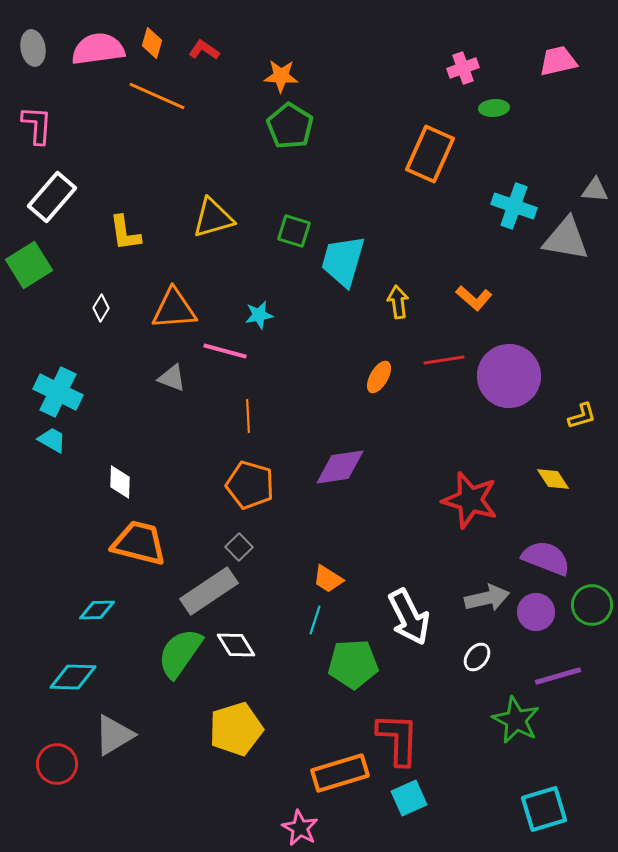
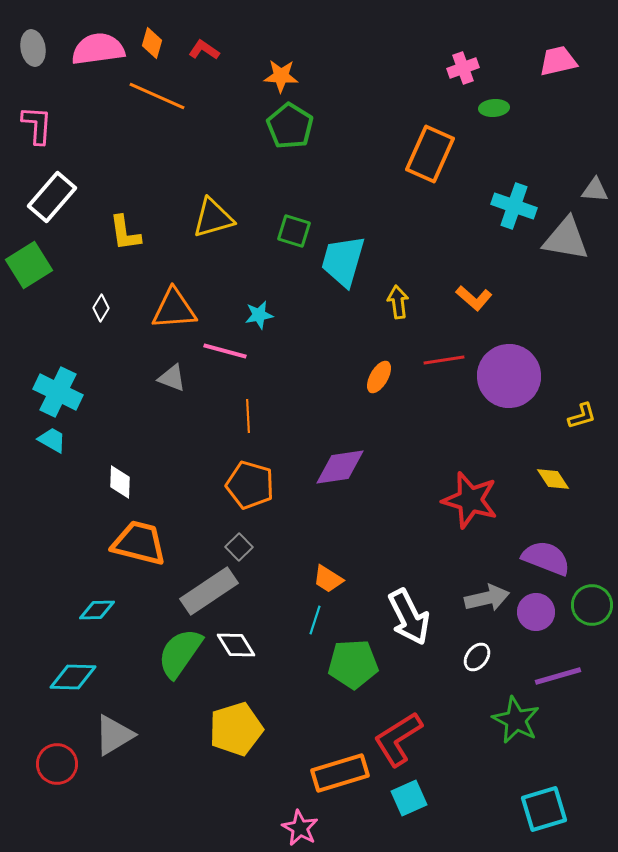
red L-shape at (398, 739): rotated 124 degrees counterclockwise
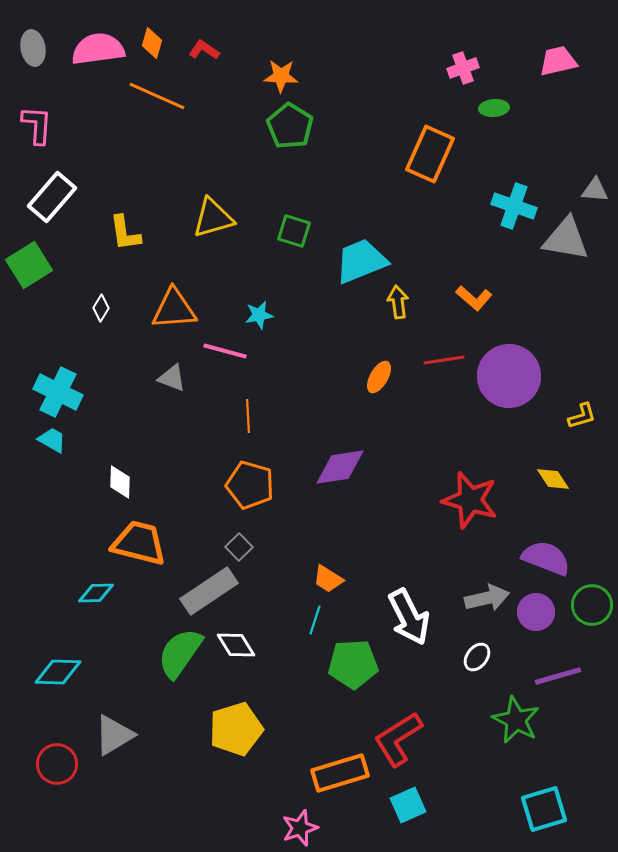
cyan trapezoid at (343, 261): moved 18 px right; rotated 52 degrees clockwise
cyan diamond at (97, 610): moved 1 px left, 17 px up
cyan diamond at (73, 677): moved 15 px left, 5 px up
cyan square at (409, 798): moved 1 px left, 7 px down
pink star at (300, 828): rotated 24 degrees clockwise
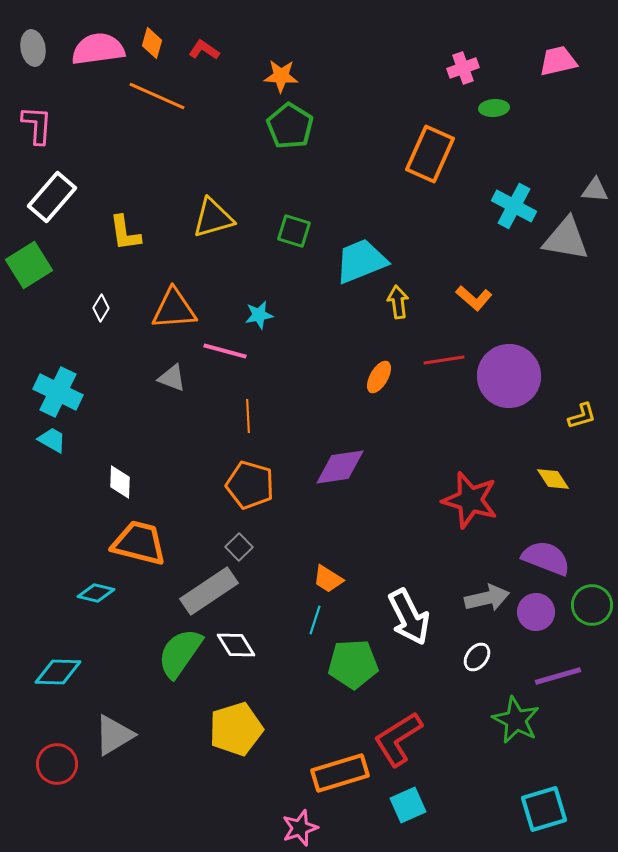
cyan cross at (514, 206): rotated 9 degrees clockwise
cyan diamond at (96, 593): rotated 15 degrees clockwise
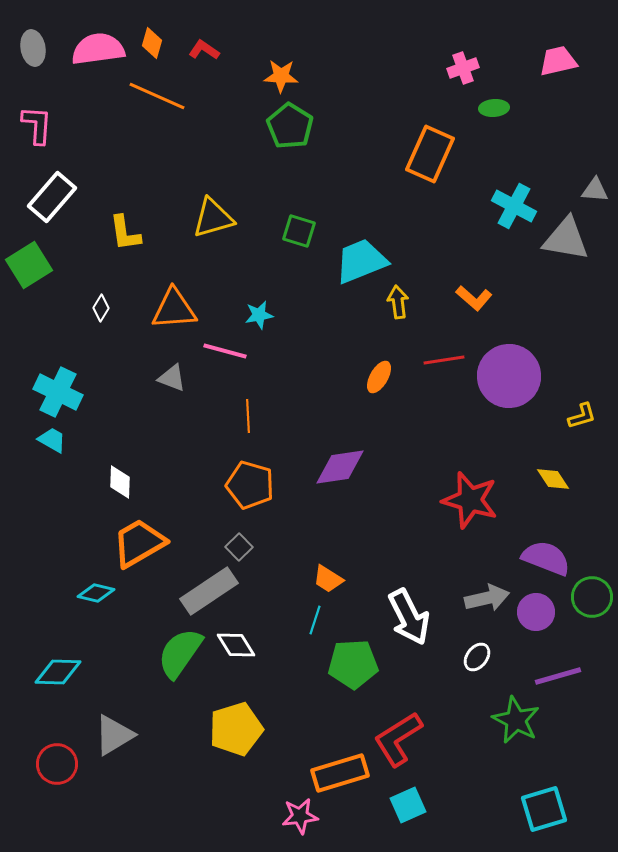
green square at (294, 231): moved 5 px right
orange trapezoid at (139, 543): rotated 44 degrees counterclockwise
green circle at (592, 605): moved 8 px up
pink star at (300, 828): moved 12 px up; rotated 12 degrees clockwise
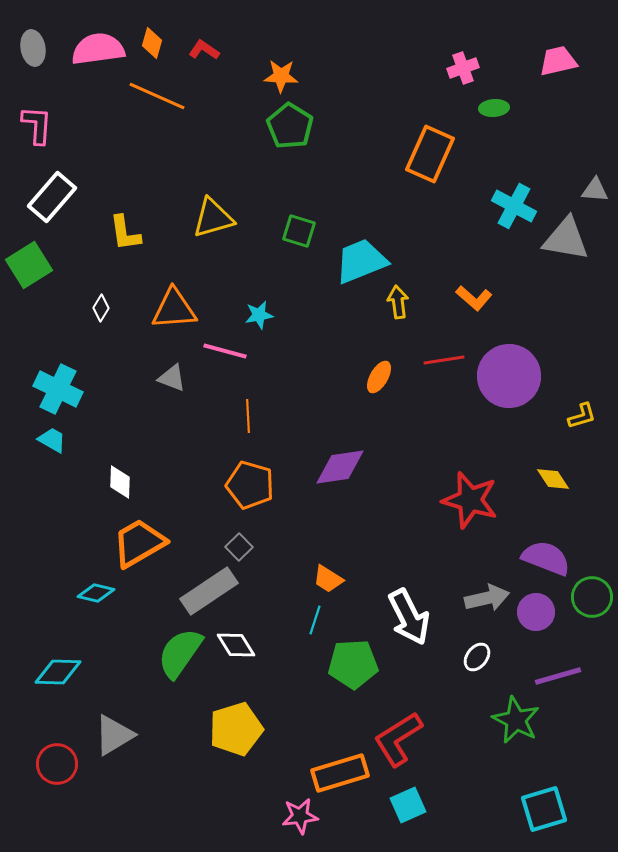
cyan cross at (58, 392): moved 3 px up
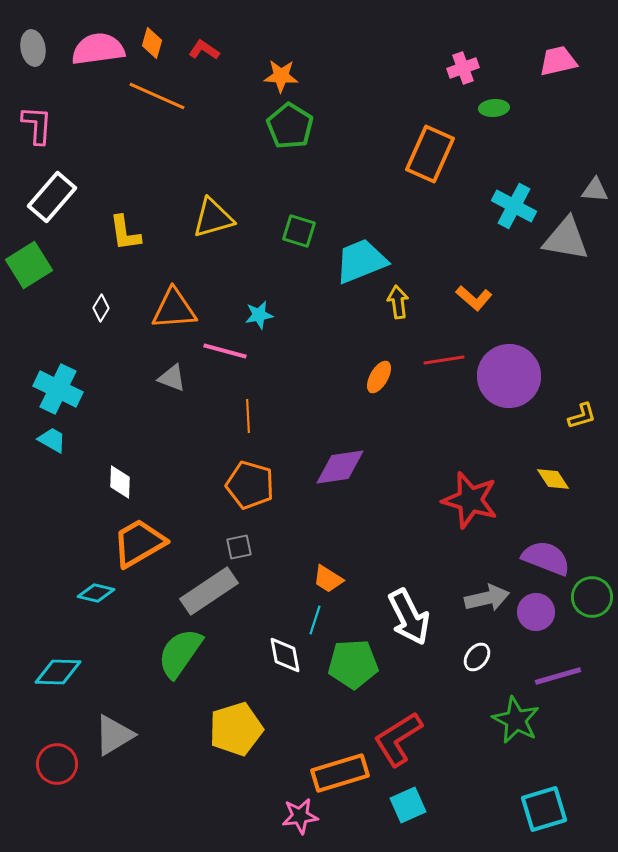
gray square at (239, 547): rotated 32 degrees clockwise
white diamond at (236, 645): moved 49 px right, 10 px down; rotated 21 degrees clockwise
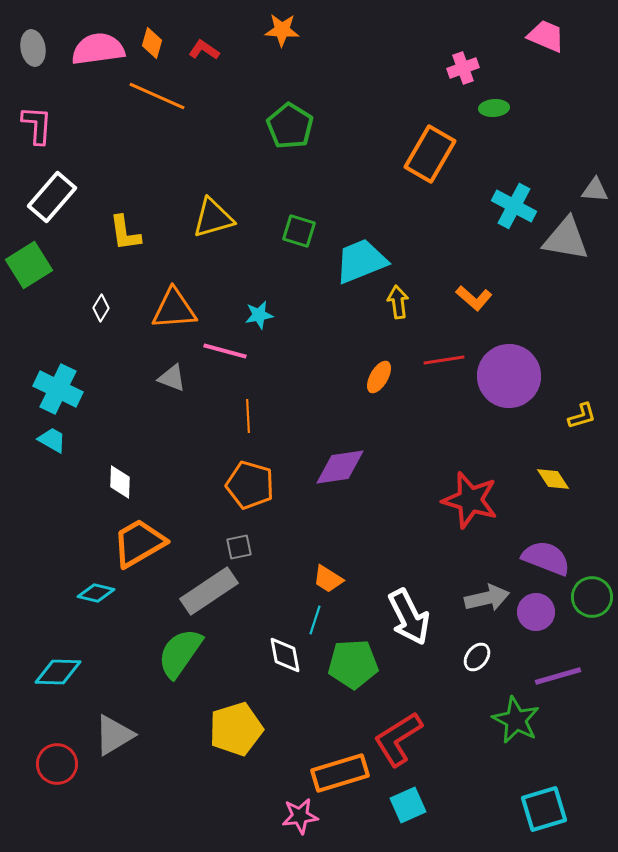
pink trapezoid at (558, 61): moved 12 px left, 25 px up; rotated 36 degrees clockwise
orange star at (281, 76): moved 1 px right, 46 px up
orange rectangle at (430, 154): rotated 6 degrees clockwise
